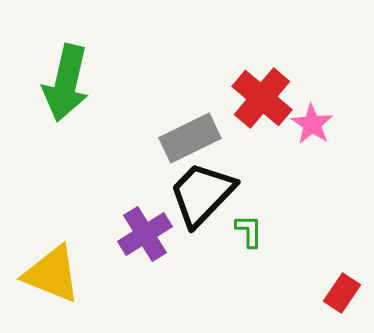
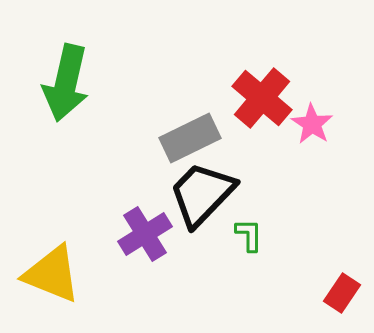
green L-shape: moved 4 px down
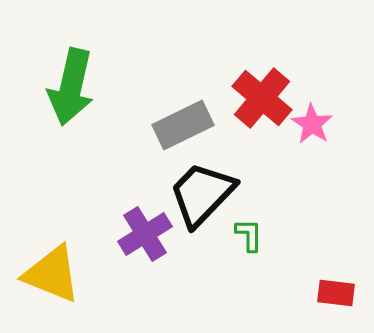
green arrow: moved 5 px right, 4 px down
gray rectangle: moved 7 px left, 13 px up
red rectangle: moved 6 px left; rotated 63 degrees clockwise
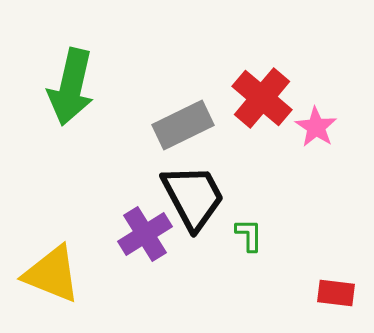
pink star: moved 4 px right, 3 px down
black trapezoid: moved 9 px left, 3 px down; rotated 108 degrees clockwise
